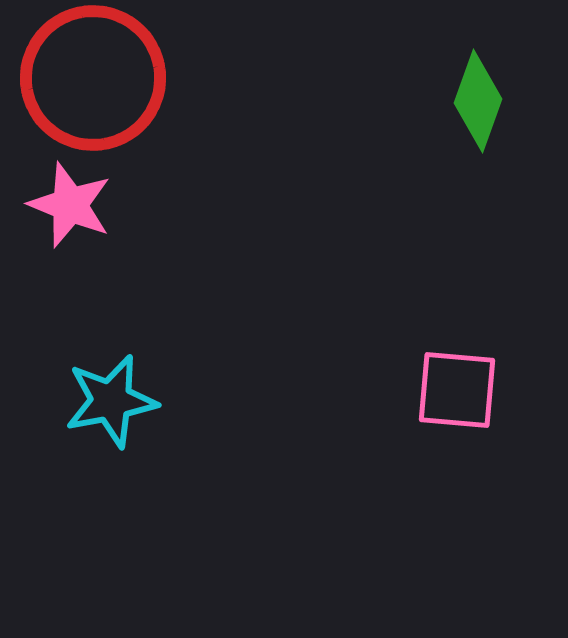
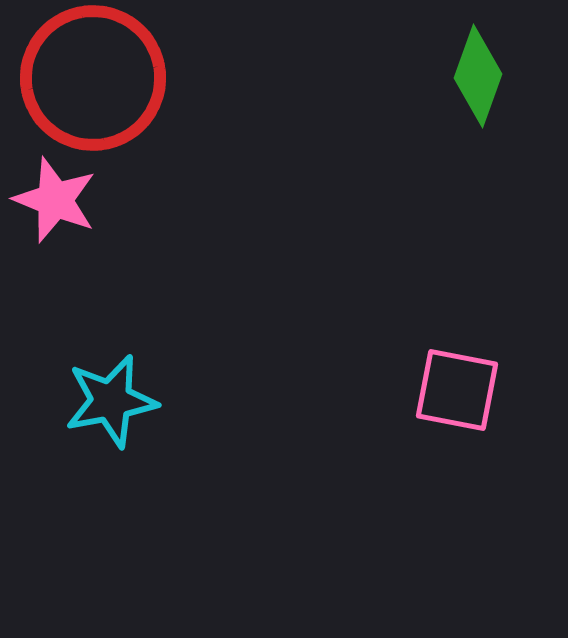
green diamond: moved 25 px up
pink star: moved 15 px left, 5 px up
pink square: rotated 6 degrees clockwise
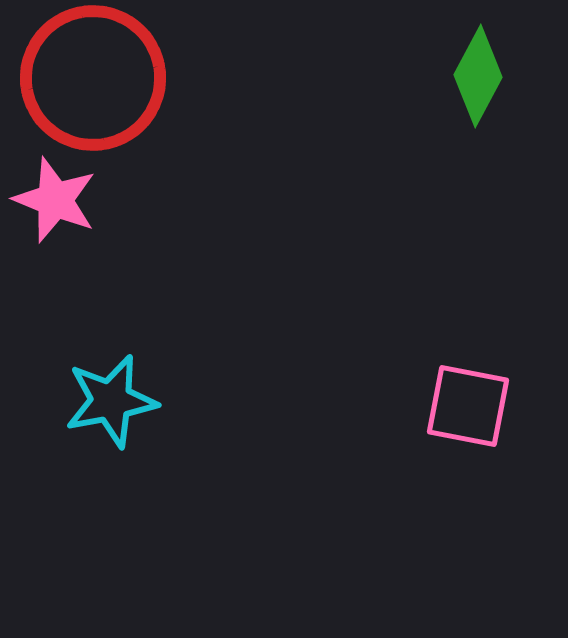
green diamond: rotated 8 degrees clockwise
pink square: moved 11 px right, 16 px down
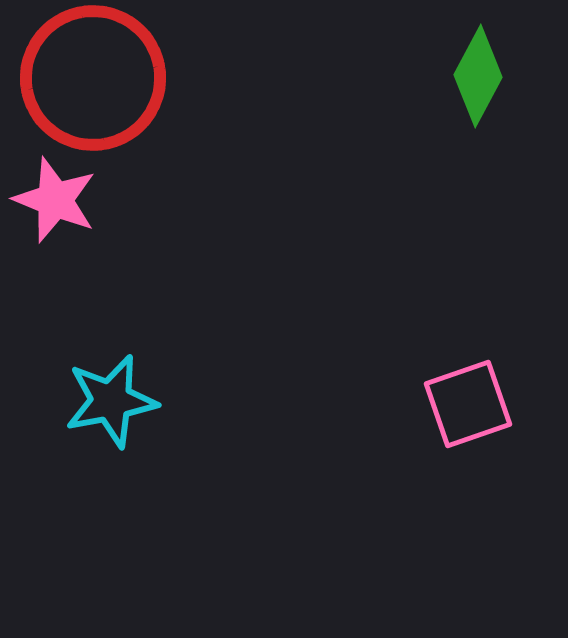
pink square: moved 2 px up; rotated 30 degrees counterclockwise
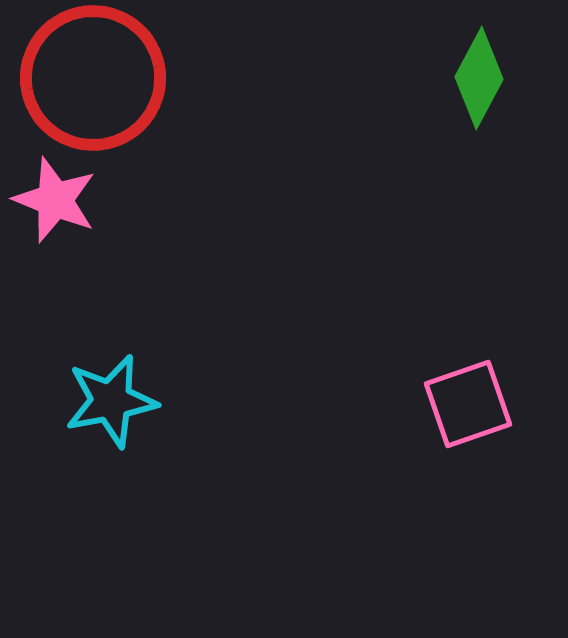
green diamond: moved 1 px right, 2 px down
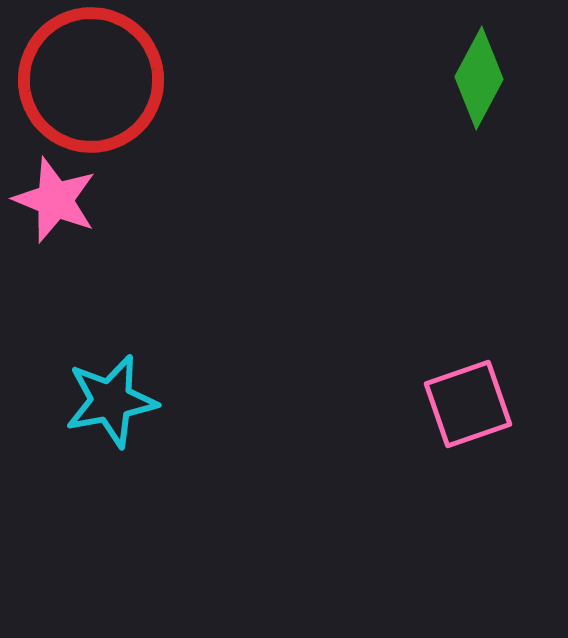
red circle: moved 2 px left, 2 px down
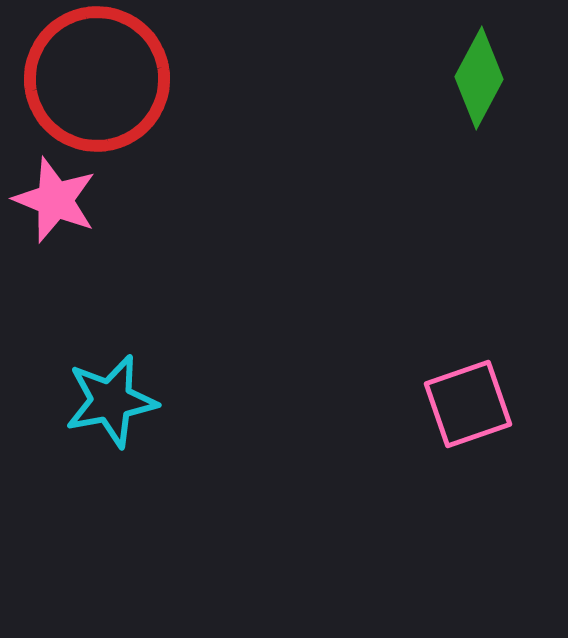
red circle: moved 6 px right, 1 px up
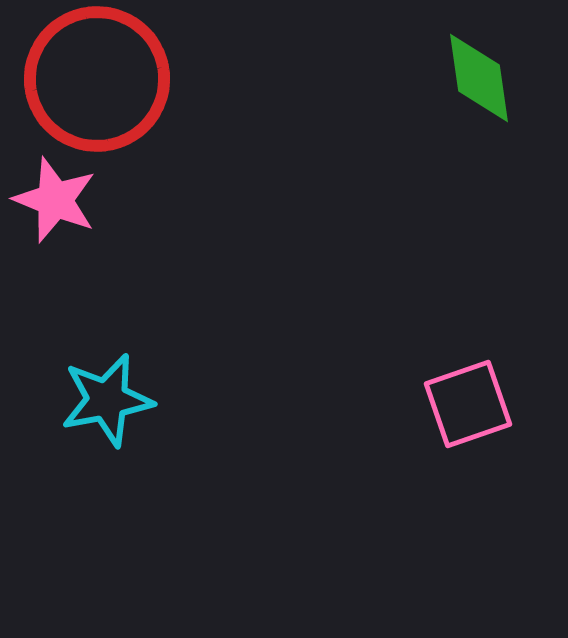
green diamond: rotated 36 degrees counterclockwise
cyan star: moved 4 px left, 1 px up
